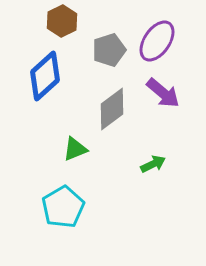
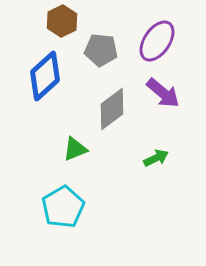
gray pentagon: moved 8 px left; rotated 24 degrees clockwise
green arrow: moved 3 px right, 6 px up
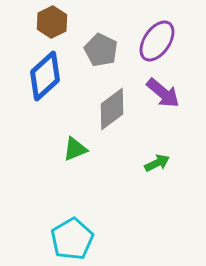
brown hexagon: moved 10 px left, 1 px down
gray pentagon: rotated 20 degrees clockwise
green arrow: moved 1 px right, 5 px down
cyan pentagon: moved 9 px right, 32 px down
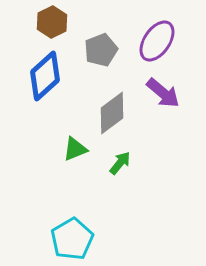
gray pentagon: rotated 24 degrees clockwise
gray diamond: moved 4 px down
green arrow: moved 37 px left; rotated 25 degrees counterclockwise
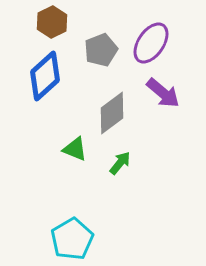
purple ellipse: moved 6 px left, 2 px down
green triangle: rotated 44 degrees clockwise
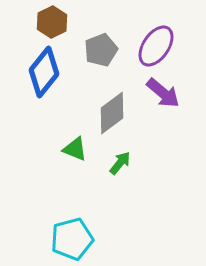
purple ellipse: moved 5 px right, 3 px down
blue diamond: moved 1 px left, 4 px up; rotated 9 degrees counterclockwise
cyan pentagon: rotated 15 degrees clockwise
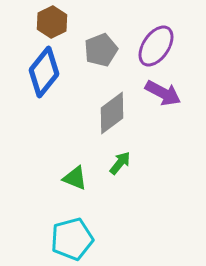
purple arrow: rotated 12 degrees counterclockwise
green triangle: moved 29 px down
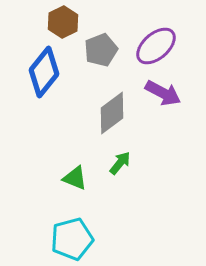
brown hexagon: moved 11 px right
purple ellipse: rotated 15 degrees clockwise
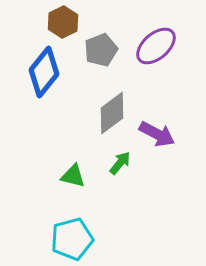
purple arrow: moved 6 px left, 41 px down
green triangle: moved 2 px left, 2 px up; rotated 8 degrees counterclockwise
